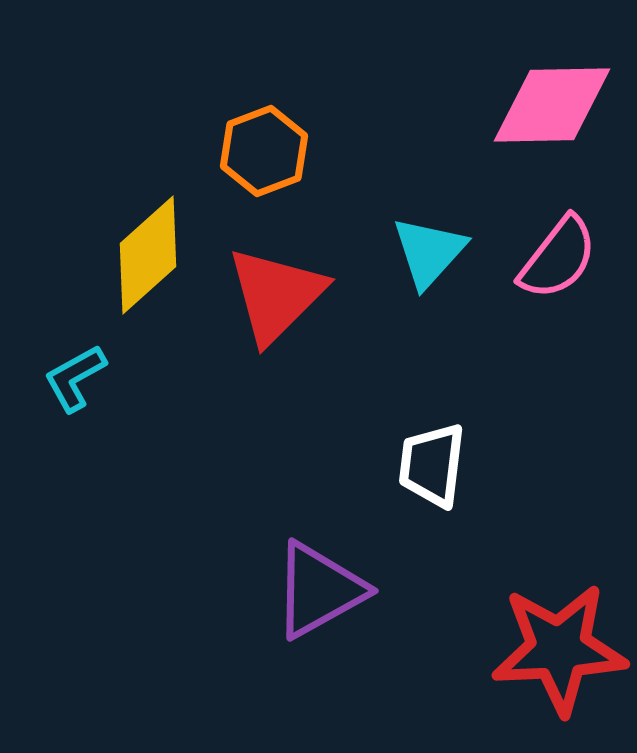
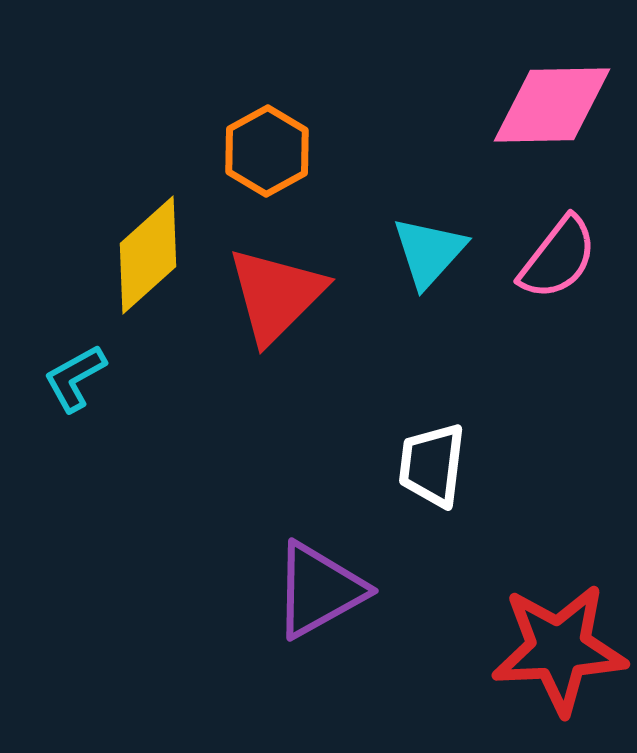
orange hexagon: moved 3 px right; rotated 8 degrees counterclockwise
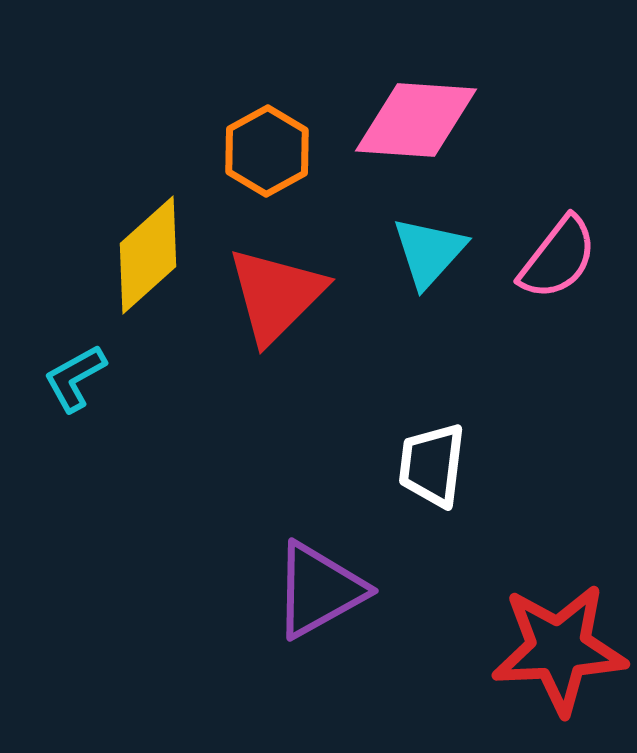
pink diamond: moved 136 px left, 15 px down; rotated 5 degrees clockwise
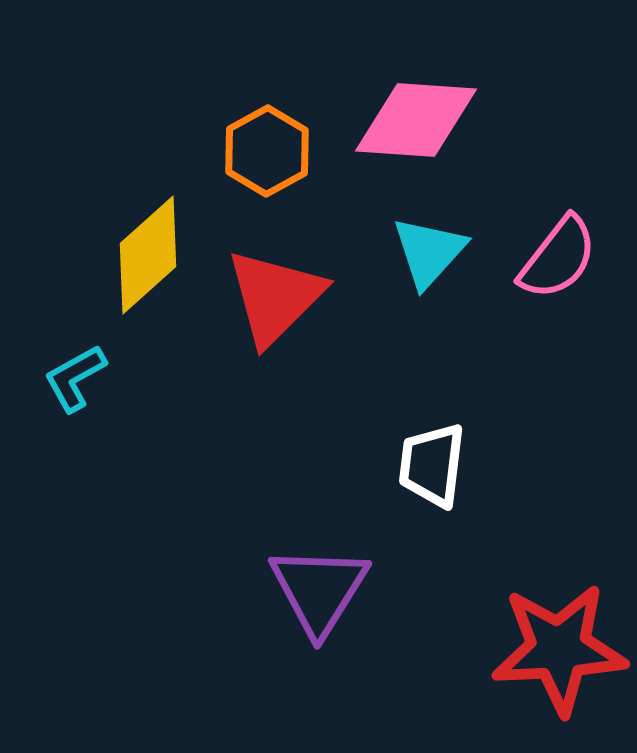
red triangle: moved 1 px left, 2 px down
purple triangle: rotated 29 degrees counterclockwise
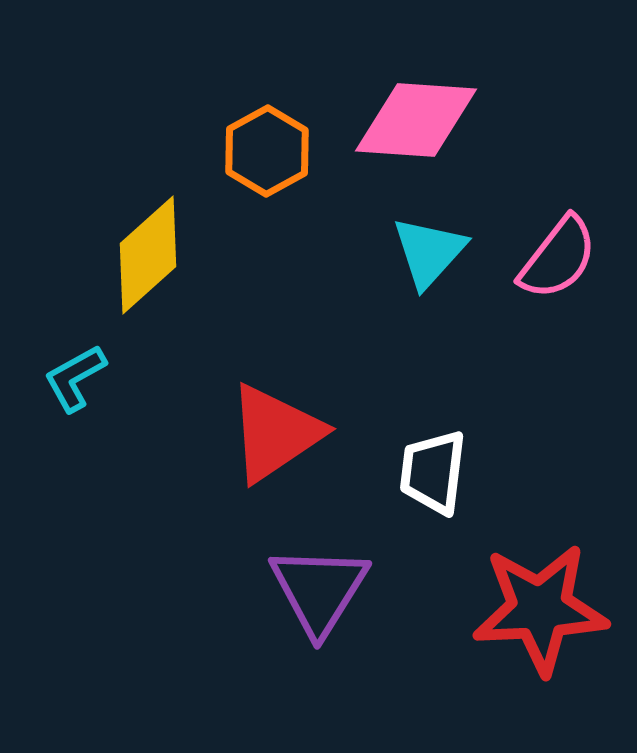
red triangle: moved 136 px down; rotated 11 degrees clockwise
white trapezoid: moved 1 px right, 7 px down
red star: moved 19 px left, 40 px up
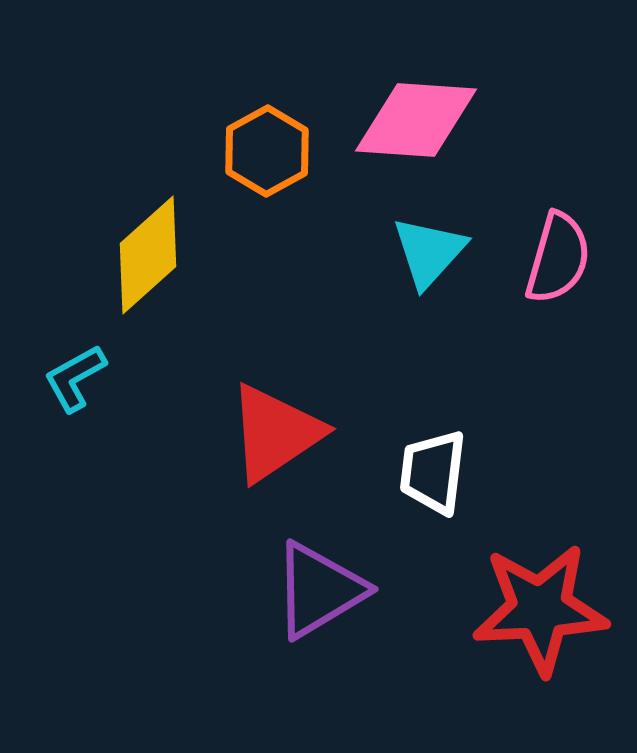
pink semicircle: rotated 22 degrees counterclockwise
purple triangle: rotated 27 degrees clockwise
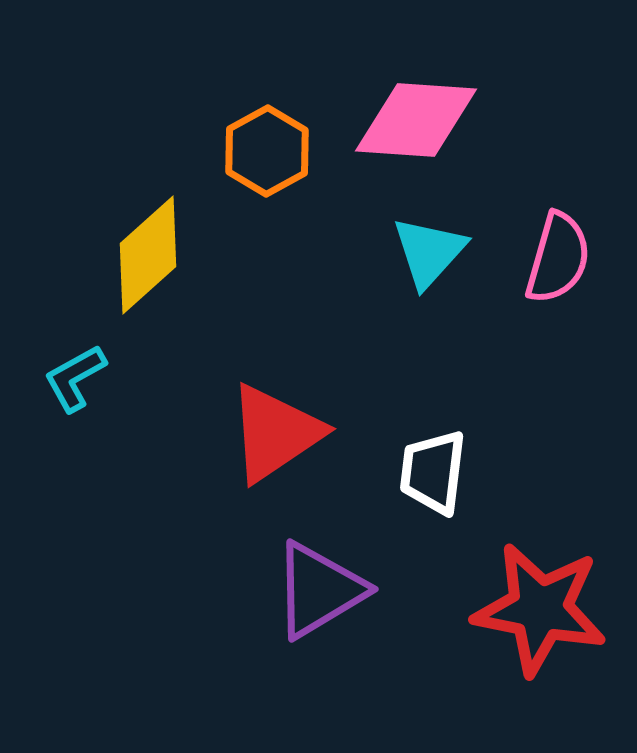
red star: rotated 14 degrees clockwise
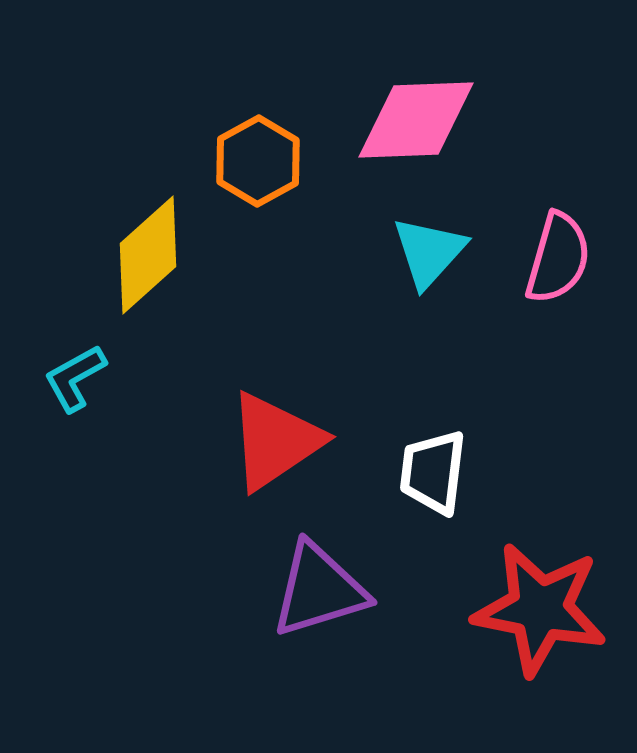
pink diamond: rotated 6 degrees counterclockwise
orange hexagon: moved 9 px left, 10 px down
red triangle: moved 8 px down
purple triangle: rotated 14 degrees clockwise
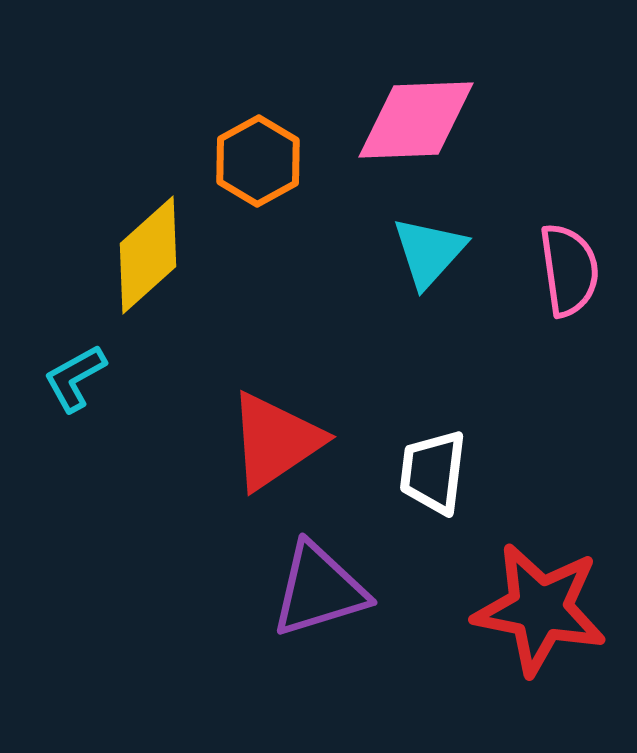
pink semicircle: moved 11 px right, 12 px down; rotated 24 degrees counterclockwise
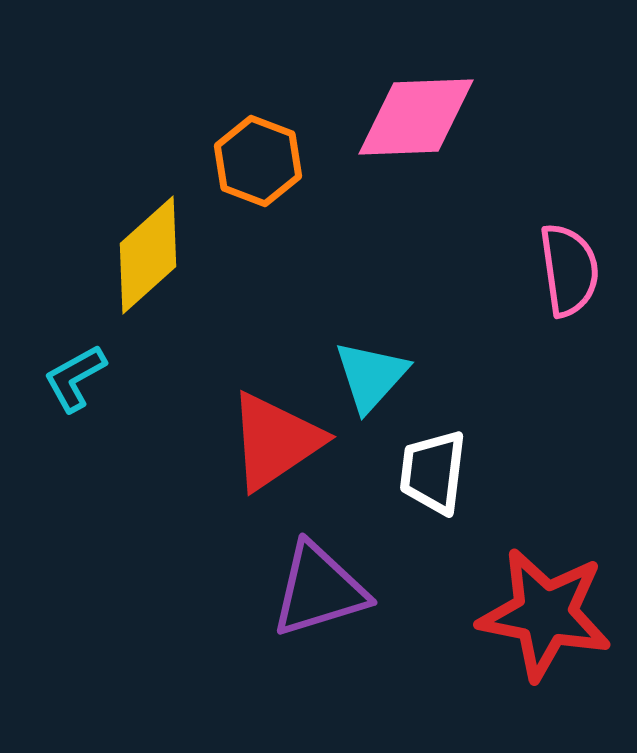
pink diamond: moved 3 px up
orange hexagon: rotated 10 degrees counterclockwise
cyan triangle: moved 58 px left, 124 px down
red star: moved 5 px right, 5 px down
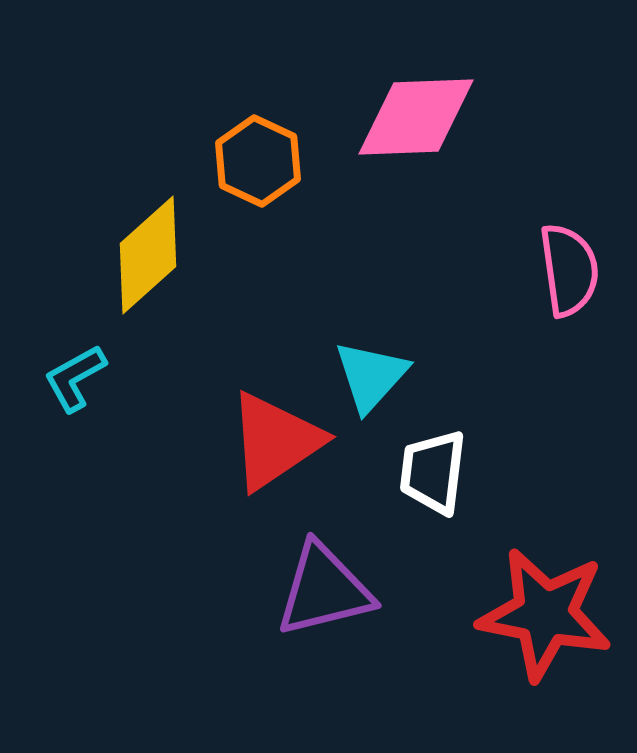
orange hexagon: rotated 4 degrees clockwise
purple triangle: moved 5 px right; rotated 3 degrees clockwise
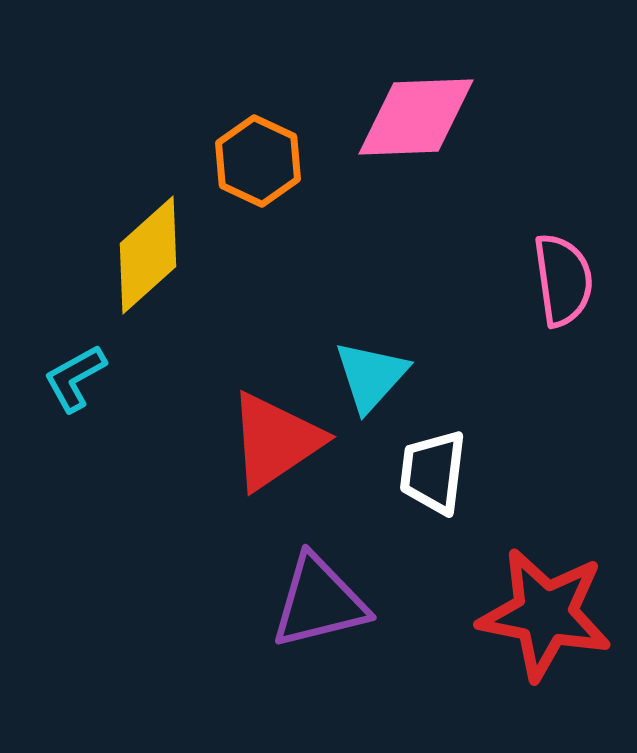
pink semicircle: moved 6 px left, 10 px down
purple triangle: moved 5 px left, 12 px down
